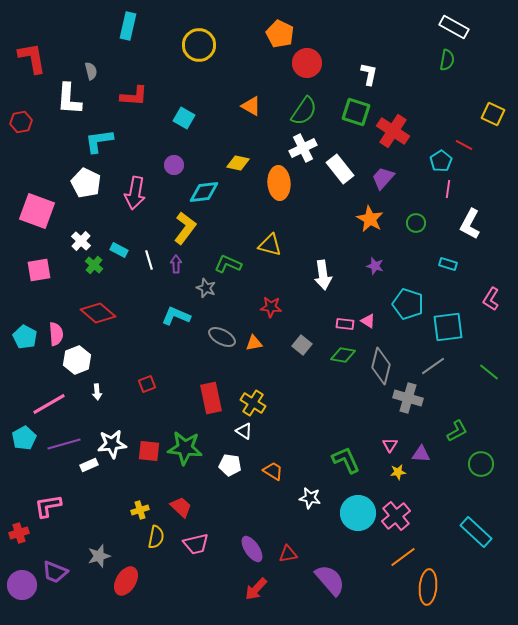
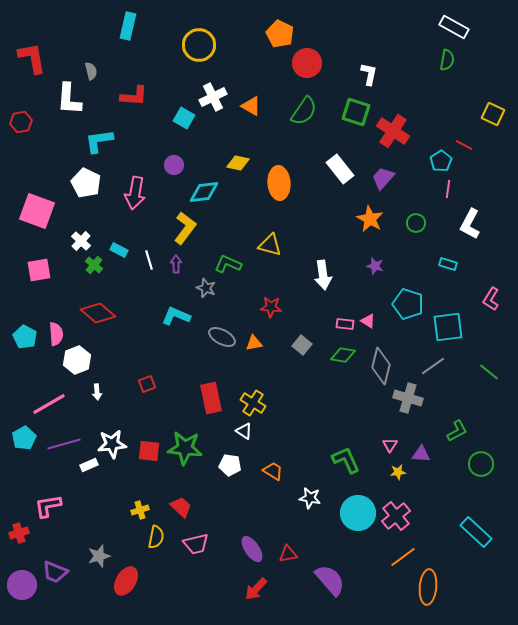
white cross at (303, 148): moved 90 px left, 51 px up
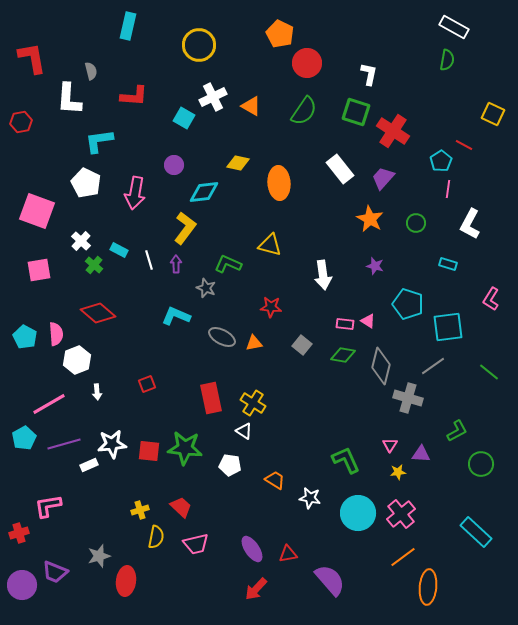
orange trapezoid at (273, 471): moved 2 px right, 9 px down
pink cross at (396, 516): moved 5 px right, 2 px up
red ellipse at (126, 581): rotated 24 degrees counterclockwise
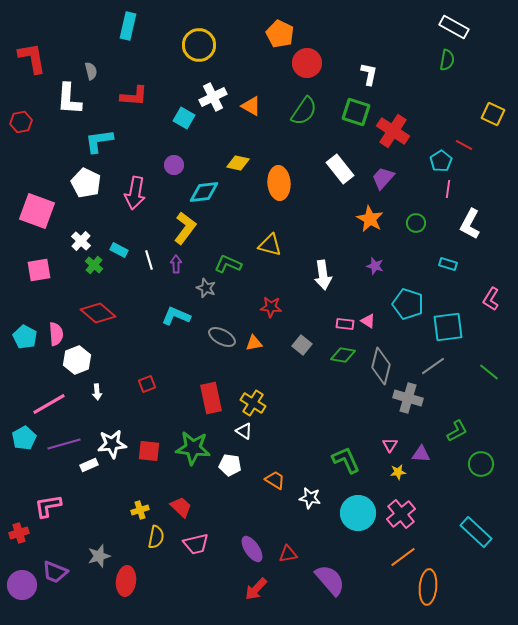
green star at (185, 448): moved 8 px right
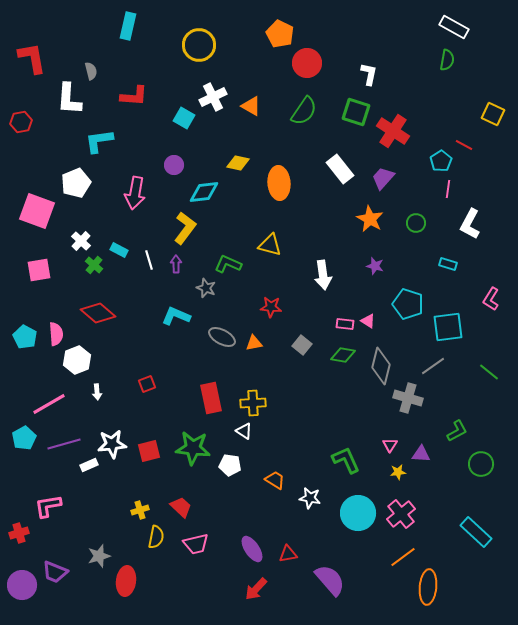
white pentagon at (86, 183): moved 10 px left; rotated 24 degrees clockwise
yellow cross at (253, 403): rotated 35 degrees counterclockwise
red square at (149, 451): rotated 20 degrees counterclockwise
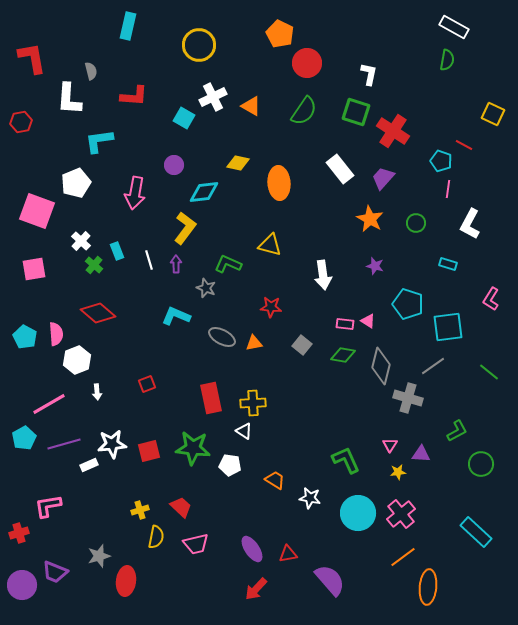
cyan pentagon at (441, 161): rotated 20 degrees counterclockwise
cyan rectangle at (119, 250): moved 2 px left, 1 px down; rotated 42 degrees clockwise
pink square at (39, 270): moved 5 px left, 1 px up
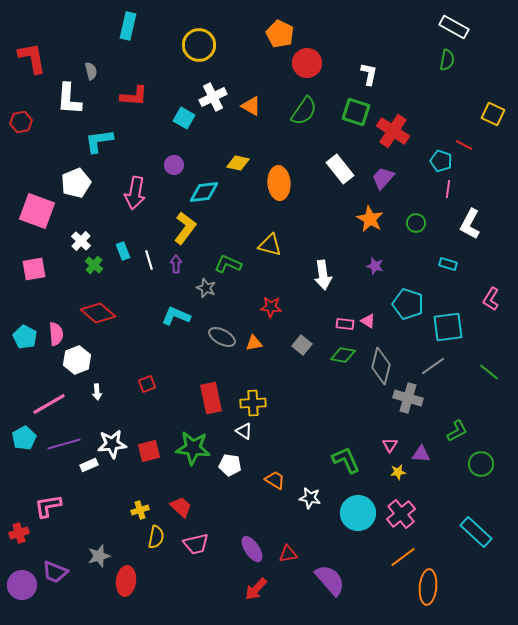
cyan rectangle at (117, 251): moved 6 px right
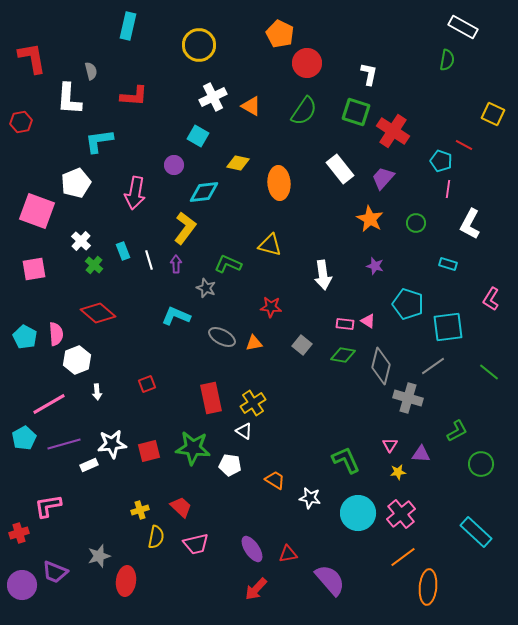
white rectangle at (454, 27): moved 9 px right
cyan square at (184, 118): moved 14 px right, 18 px down
yellow cross at (253, 403): rotated 30 degrees counterclockwise
